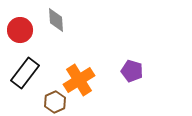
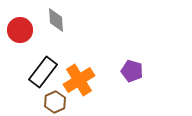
black rectangle: moved 18 px right, 1 px up
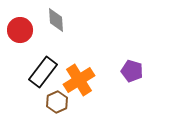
brown hexagon: moved 2 px right
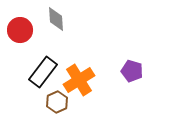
gray diamond: moved 1 px up
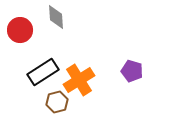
gray diamond: moved 2 px up
black rectangle: rotated 20 degrees clockwise
brown hexagon: rotated 10 degrees clockwise
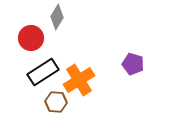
gray diamond: moved 1 px right; rotated 35 degrees clockwise
red circle: moved 11 px right, 8 px down
purple pentagon: moved 1 px right, 7 px up
brown hexagon: moved 1 px left; rotated 20 degrees clockwise
